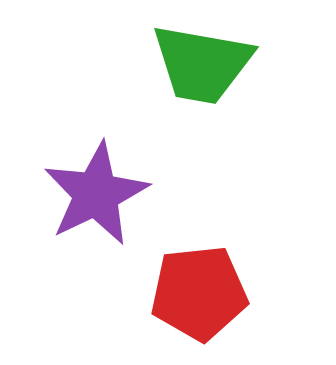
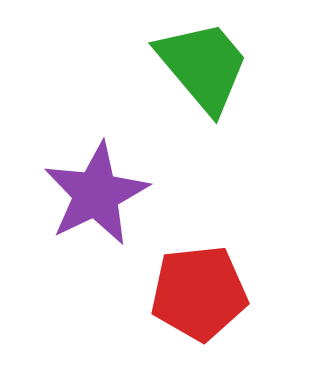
green trapezoid: moved 1 px right, 2 px down; rotated 140 degrees counterclockwise
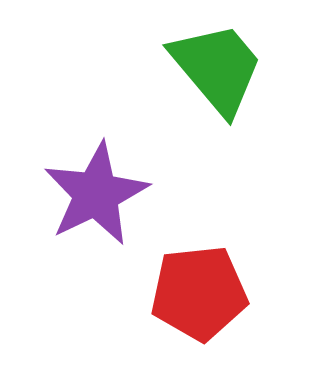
green trapezoid: moved 14 px right, 2 px down
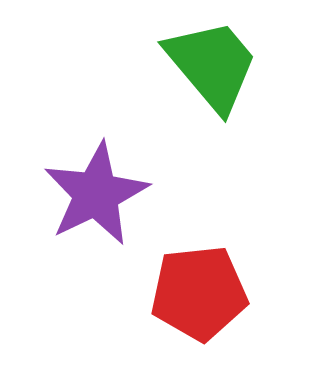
green trapezoid: moved 5 px left, 3 px up
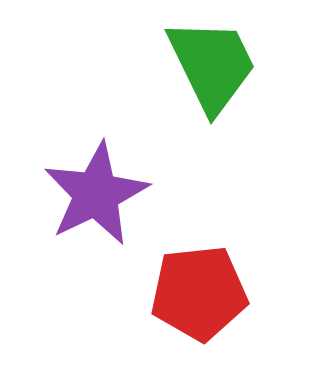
green trapezoid: rotated 14 degrees clockwise
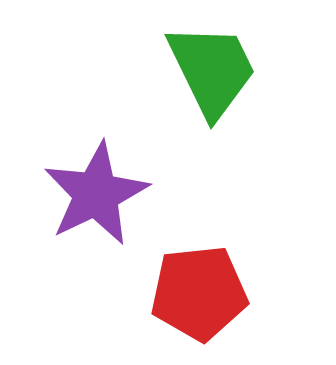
green trapezoid: moved 5 px down
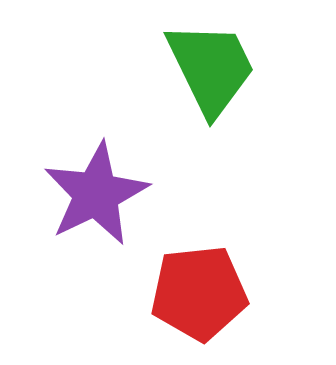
green trapezoid: moved 1 px left, 2 px up
